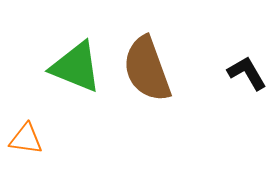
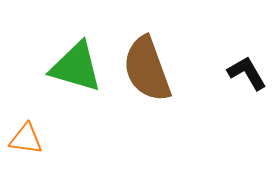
green triangle: rotated 6 degrees counterclockwise
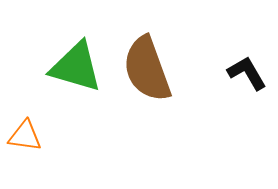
orange triangle: moved 1 px left, 3 px up
